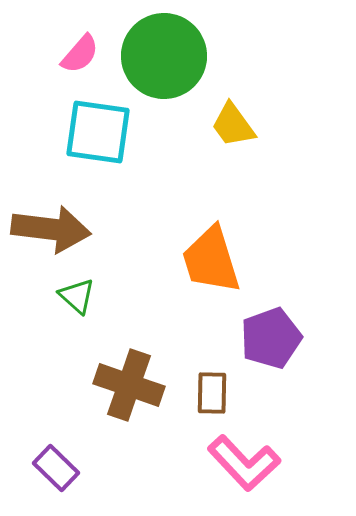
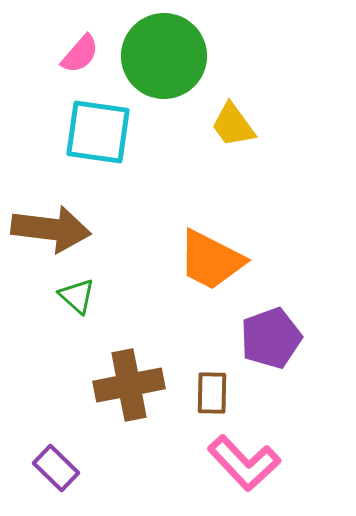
orange trapezoid: rotated 46 degrees counterclockwise
brown cross: rotated 30 degrees counterclockwise
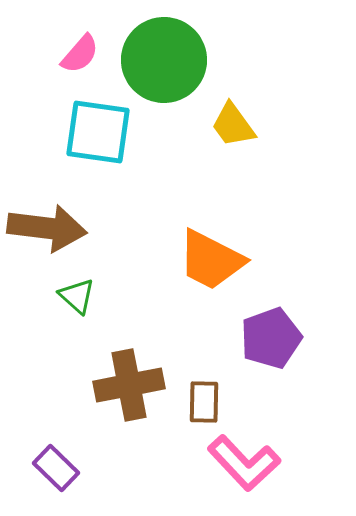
green circle: moved 4 px down
brown arrow: moved 4 px left, 1 px up
brown rectangle: moved 8 px left, 9 px down
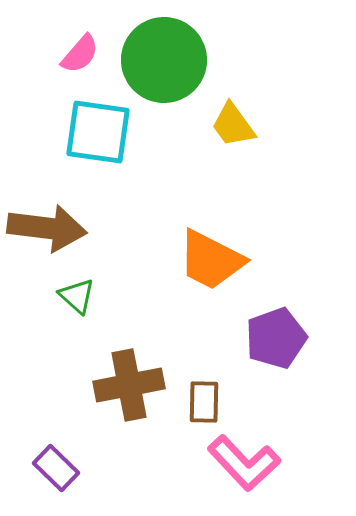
purple pentagon: moved 5 px right
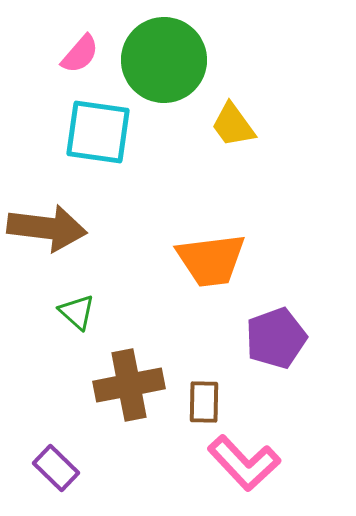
orange trapezoid: rotated 34 degrees counterclockwise
green triangle: moved 16 px down
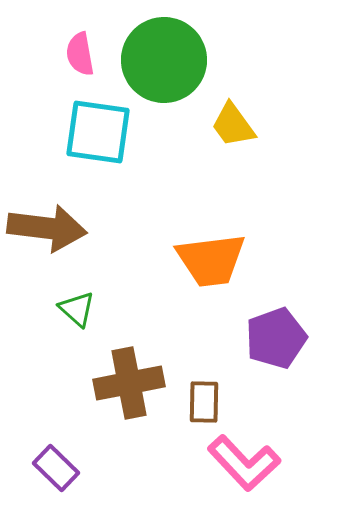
pink semicircle: rotated 129 degrees clockwise
green triangle: moved 3 px up
brown cross: moved 2 px up
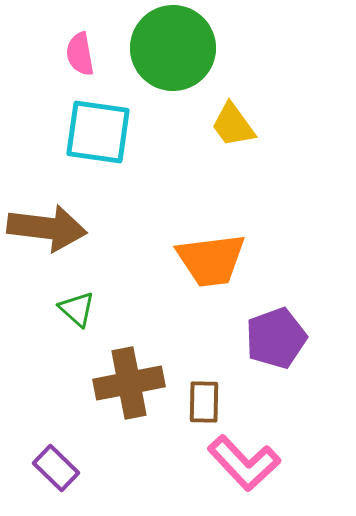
green circle: moved 9 px right, 12 px up
